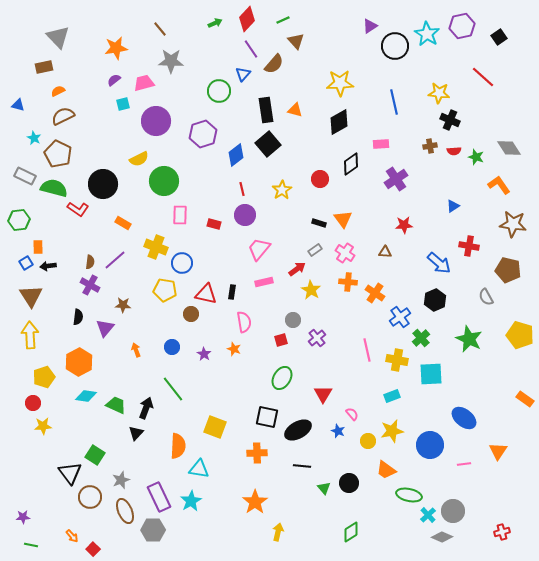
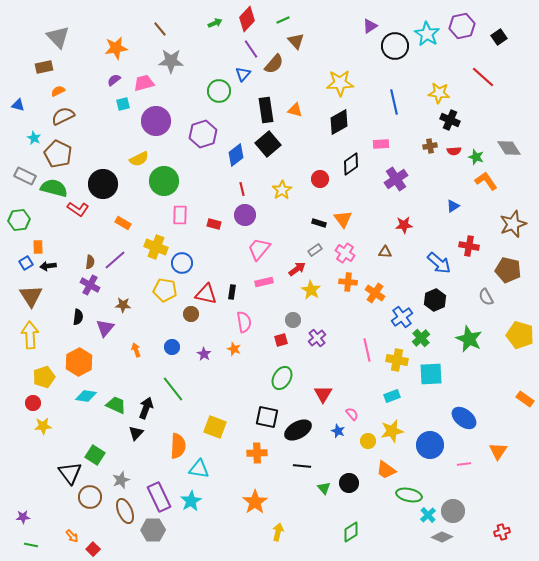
orange L-shape at (499, 185): moved 13 px left, 4 px up
brown star at (513, 224): rotated 28 degrees counterclockwise
blue cross at (400, 317): moved 2 px right
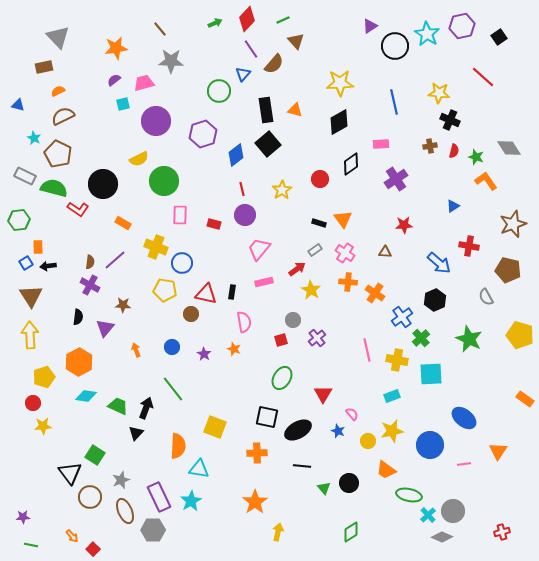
red semicircle at (454, 151): rotated 72 degrees counterclockwise
green trapezoid at (116, 405): moved 2 px right, 1 px down
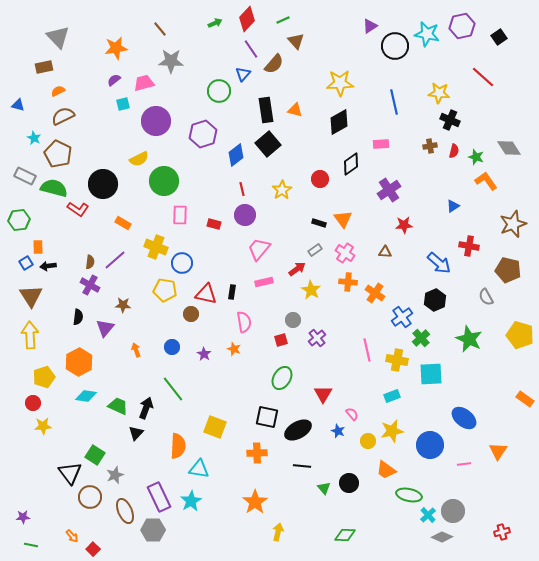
cyan star at (427, 34): rotated 20 degrees counterclockwise
purple cross at (396, 179): moved 7 px left, 11 px down
gray star at (121, 480): moved 6 px left, 5 px up
green diamond at (351, 532): moved 6 px left, 3 px down; rotated 35 degrees clockwise
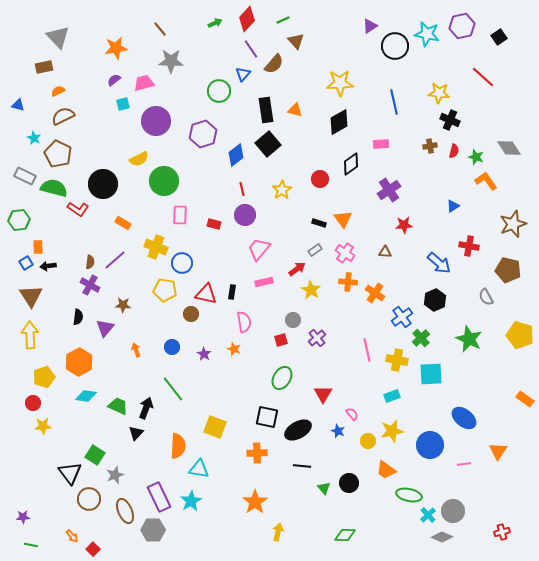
brown circle at (90, 497): moved 1 px left, 2 px down
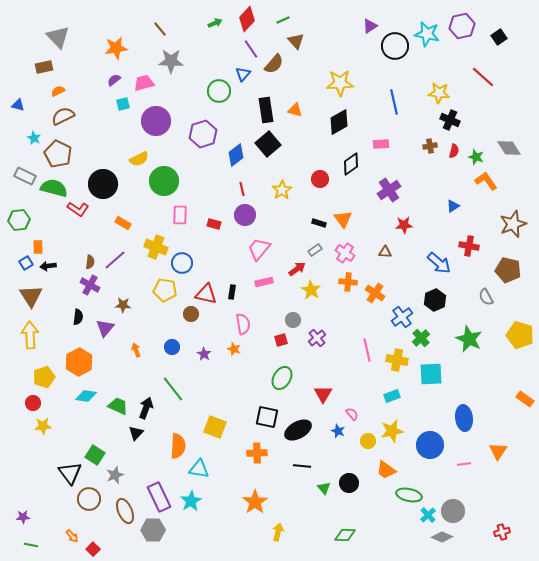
pink semicircle at (244, 322): moved 1 px left, 2 px down
blue ellipse at (464, 418): rotated 45 degrees clockwise
